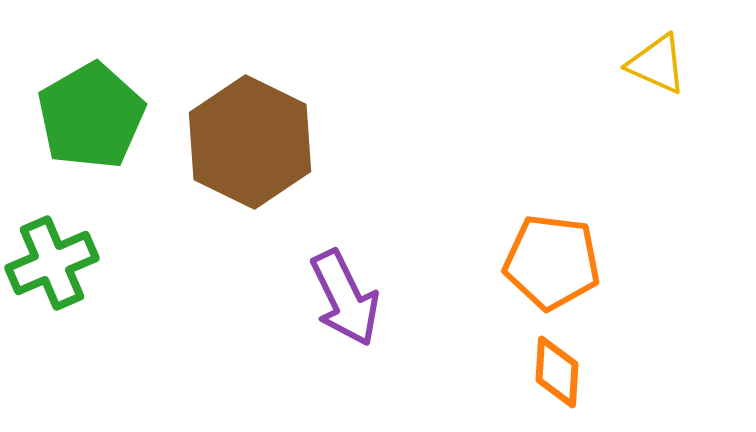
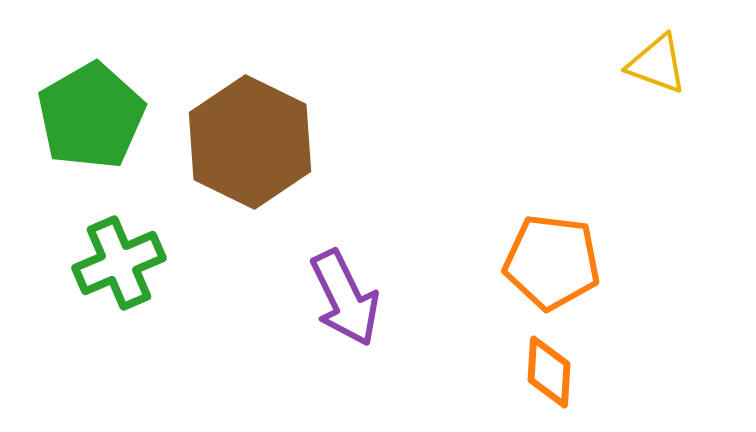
yellow triangle: rotated 4 degrees counterclockwise
green cross: moved 67 px right
orange diamond: moved 8 px left
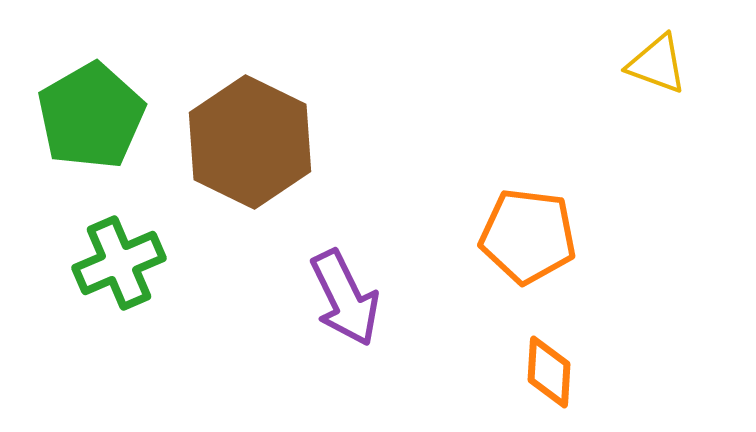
orange pentagon: moved 24 px left, 26 px up
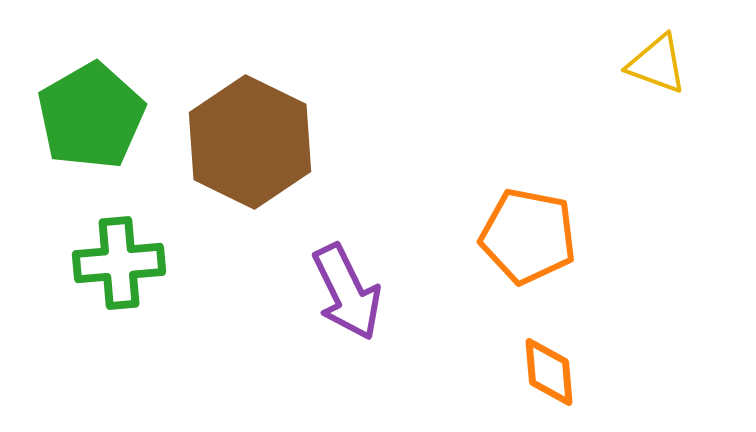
orange pentagon: rotated 4 degrees clockwise
green cross: rotated 18 degrees clockwise
purple arrow: moved 2 px right, 6 px up
orange diamond: rotated 8 degrees counterclockwise
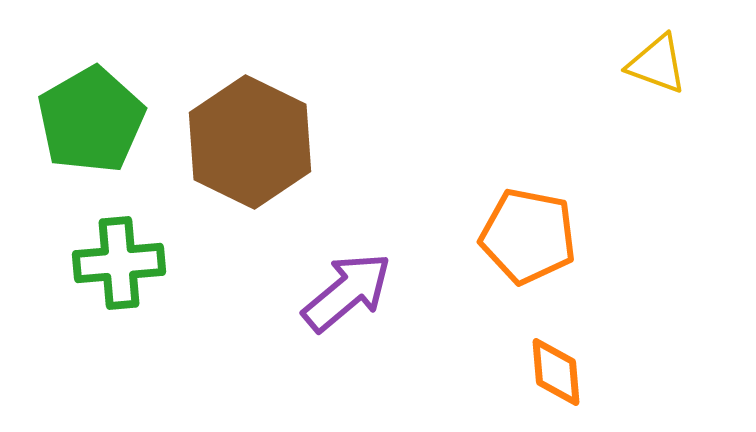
green pentagon: moved 4 px down
purple arrow: rotated 104 degrees counterclockwise
orange diamond: moved 7 px right
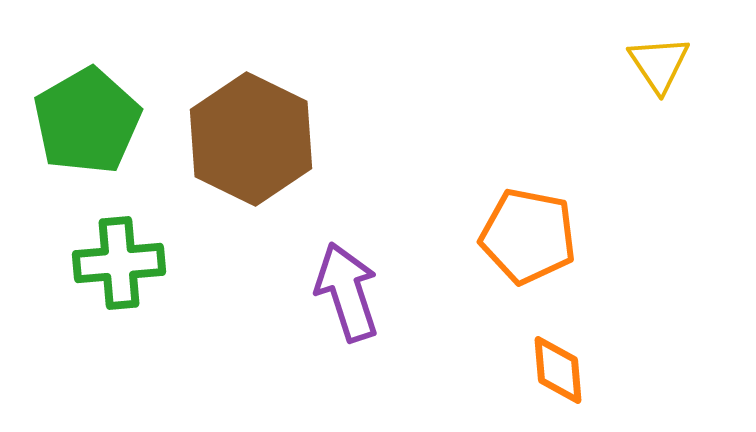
yellow triangle: moved 2 px right; rotated 36 degrees clockwise
green pentagon: moved 4 px left, 1 px down
brown hexagon: moved 1 px right, 3 px up
purple arrow: rotated 68 degrees counterclockwise
orange diamond: moved 2 px right, 2 px up
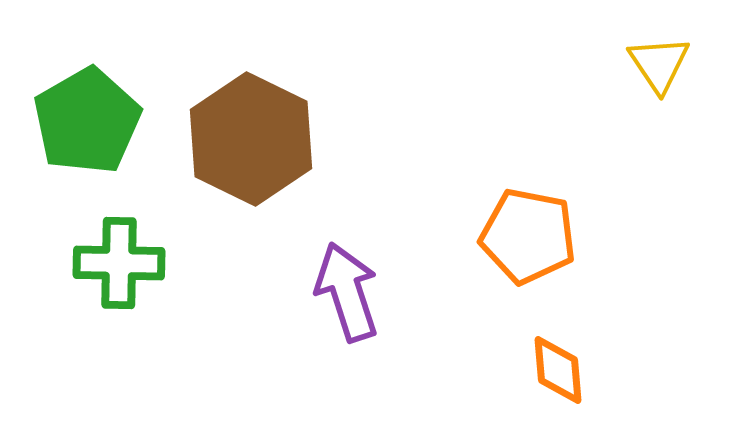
green cross: rotated 6 degrees clockwise
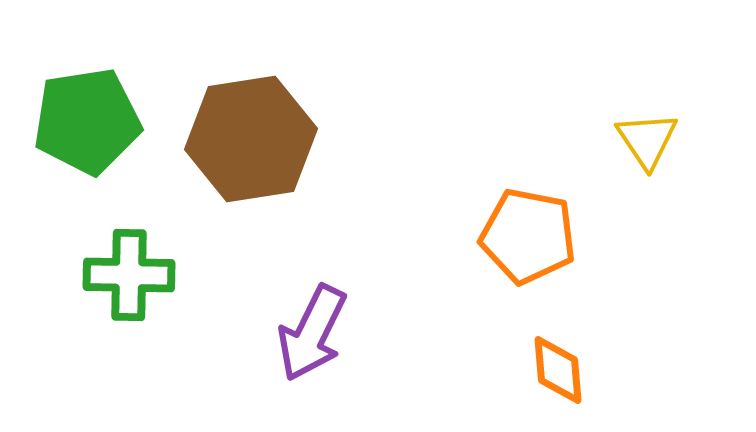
yellow triangle: moved 12 px left, 76 px down
green pentagon: rotated 21 degrees clockwise
brown hexagon: rotated 25 degrees clockwise
green cross: moved 10 px right, 12 px down
purple arrow: moved 35 px left, 41 px down; rotated 136 degrees counterclockwise
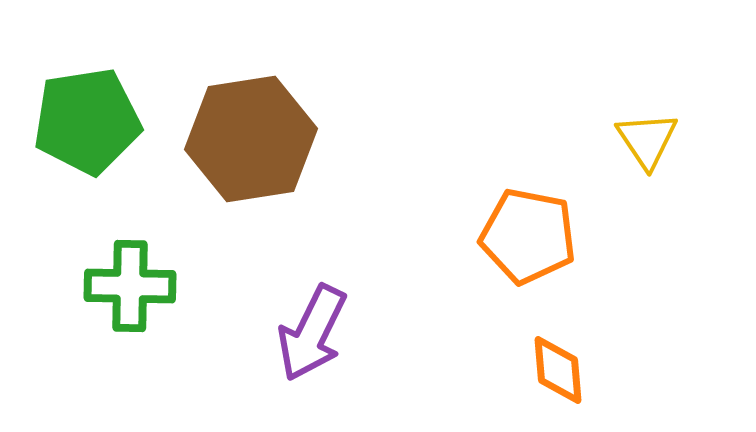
green cross: moved 1 px right, 11 px down
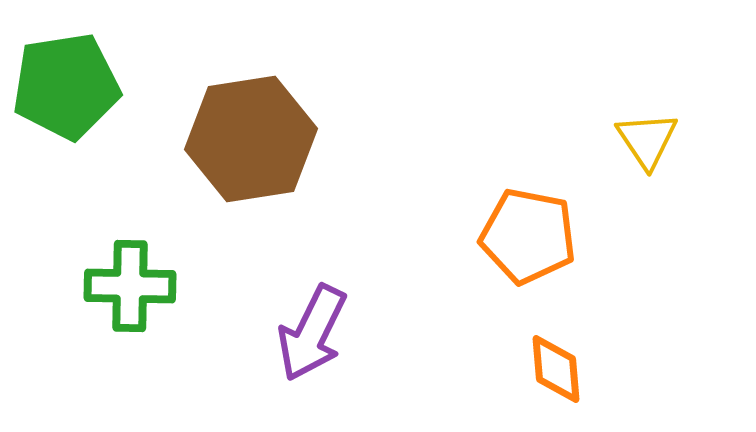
green pentagon: moved 21 px left, 35 px up
orange diamond: moved 2 px left, 1 px up
